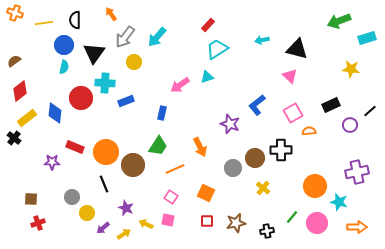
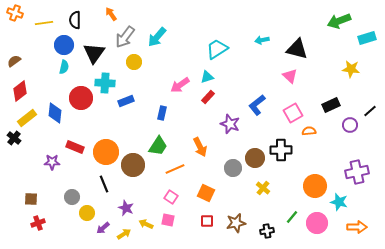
red rectangle at (208, 25): moved 72 px down
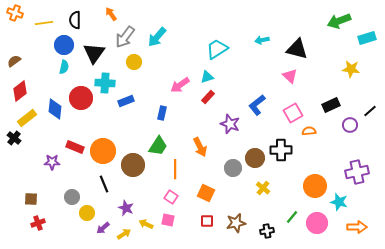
blue diamond at (55, 113): moved 4 px up
orange circle at (106, 152): moved 3 px left, 1 px up
orange line at (175, 169): rotated 66 degrees counterclockwise
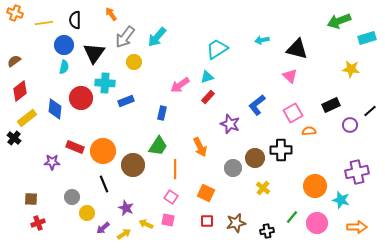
cyan star at (339, 202): moved 2 px right, 2 px up
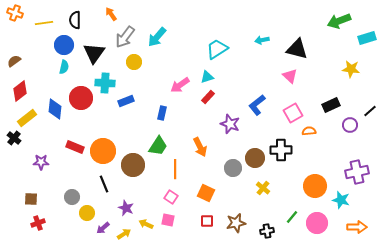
purple star at (52, 162): moved 11 px left
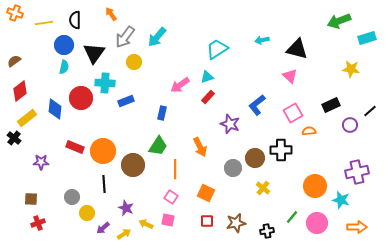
black line at (104, 184): rotated 18 degrees clockwise
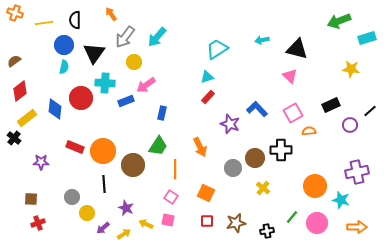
pink arrow at (180, 85): moved 34 px left
blue L-shape at (257, 105): moved 4 px down; rotated 85 degrees clockwise
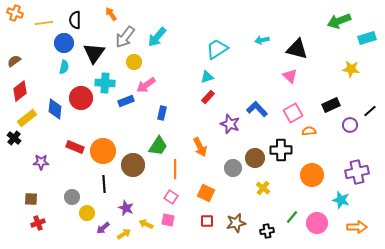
blue circle at (64, 45): moved 2 px up
orange circle at (315, 186): moved 3 px left, 11 px up
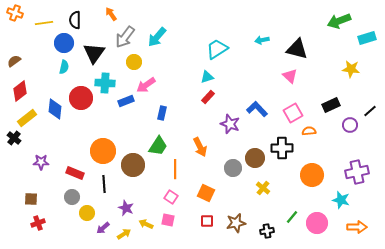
red rectangle at (75, 147): moved 26 px down
black cross at (281, 150): moved 1 px right, 2 px up
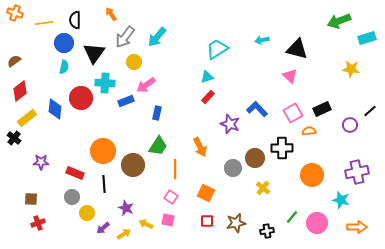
black rectangle at (331, 105): moved 9 px left, 4 px down
blue rectangle at (162, 113): moved 5 px left
